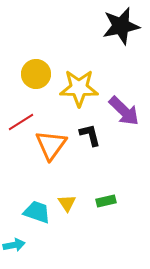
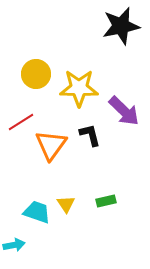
yellow triangle: moved 1 px left, 1 px down
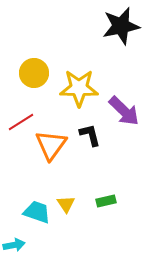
yellow circle: moved 2 px left, 1 px up
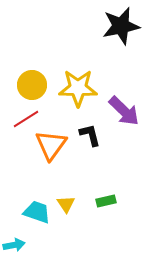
yellow circle: moved 2 px left, 12 px down
yellow star: moved 1 px left
red line: moved 5 px right, 3 px up
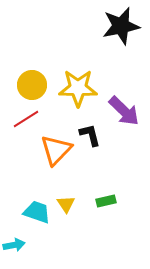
orange triangle: moved 5 px right, 5 px down; rotated 8 degrees clockwise
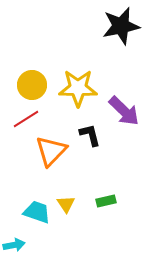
orange triangle: moved 5 px left, 1 px down
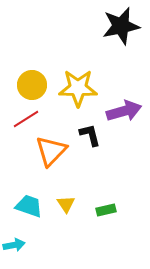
purple arrow: rotated 60 degrees counterclockwise
green rectangle: moved 9 px down
cyan trapezoid: moved 8 px left, 6 px up
